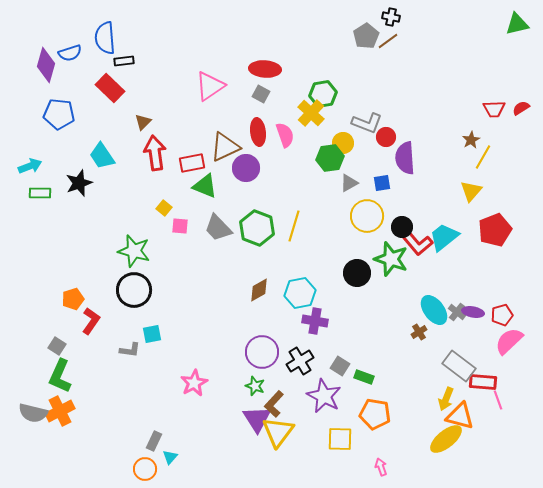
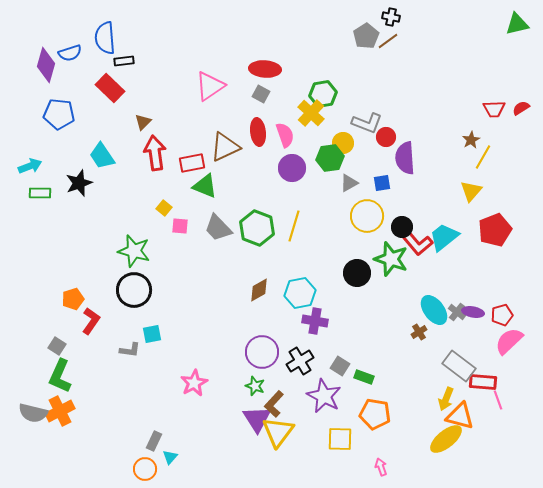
purple circle at (246, 168): moved 46 px right
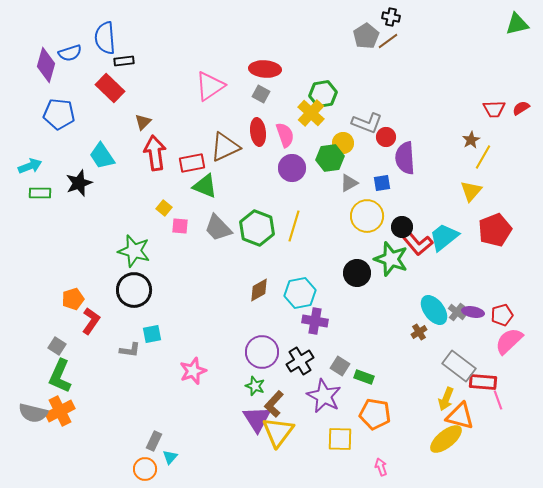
pink star at (194, 383): moved 1 px left, 12 px up; rotated 8 degrees clockwise
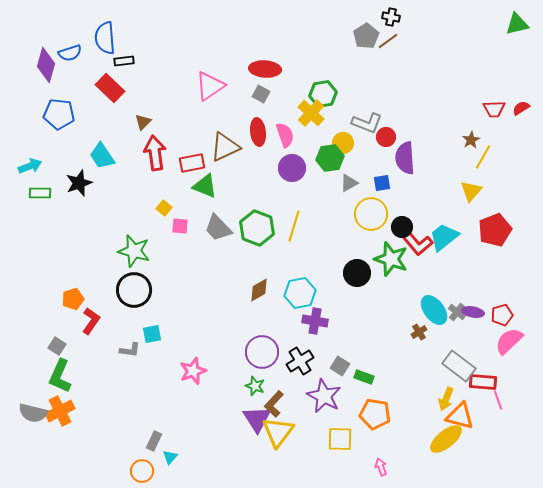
yellow circle at (367, 216): moved 4 px right, 2 px up
orange circle at (145, 469): moved 3 px left, 2 px down
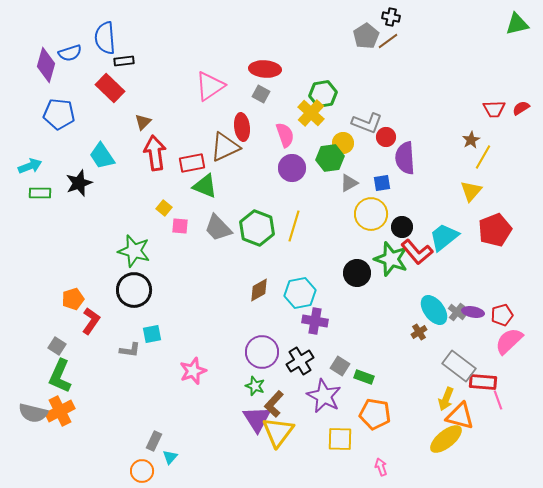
red ellipse at (258, 132): moved 16 px left, 5 px up
red L-shape at (417, 243): moved 9 px down
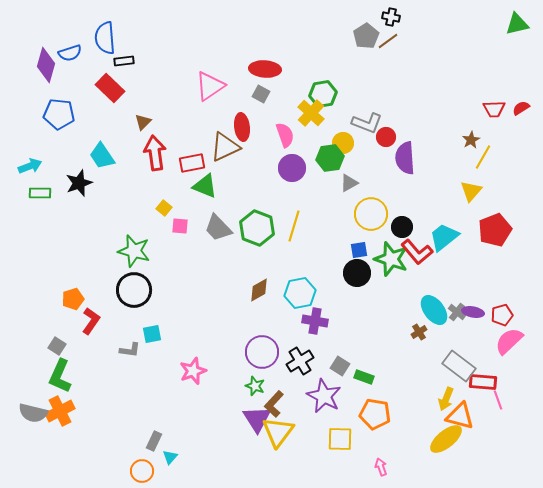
blue square at (382, 183): moved 23 px left, 67 px down
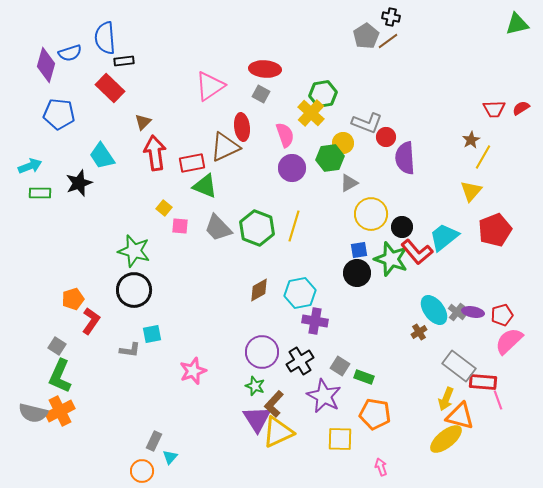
yellow triangle at (278, 432): rotated 28 degrees clockwise
